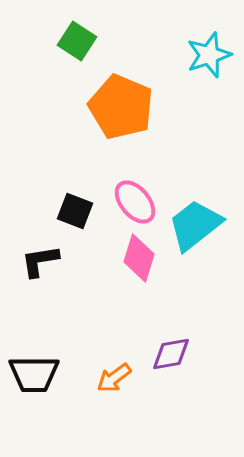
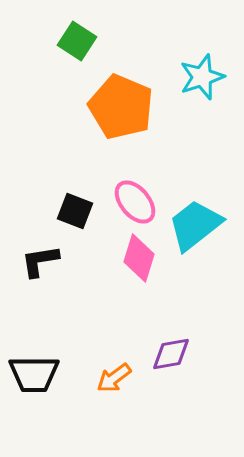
cyan star: moved 7 px left, 22 px down
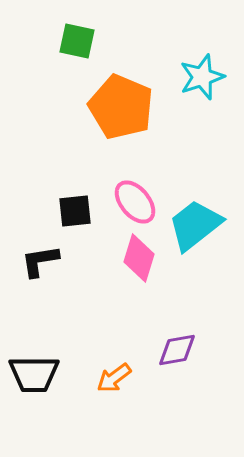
green square: rotated 21 degrees counterclockwise
black square: rotated 27 degrees counterclockwise
purple diamond: moved 6 px right, 4 px up
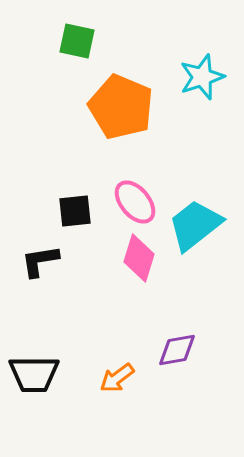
orange arrow: moved 3 px right
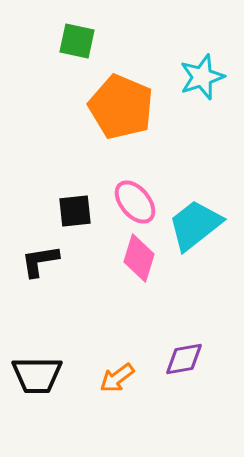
purple diamond: moved 7 px right, 9 px down
black trapezoid: moved 3 px right, 1 px down
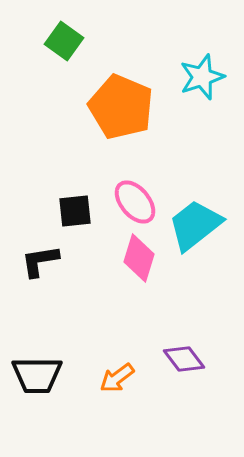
green square: moved 13 px left; rotated 24 degrees clockwise
purple diamond: rotated 63 degrees clockwise
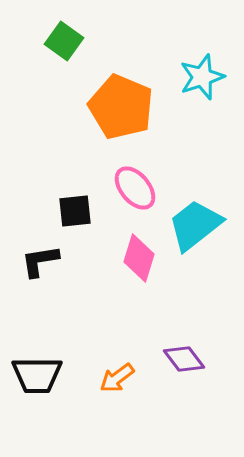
pink ellipse: moved 14 px up
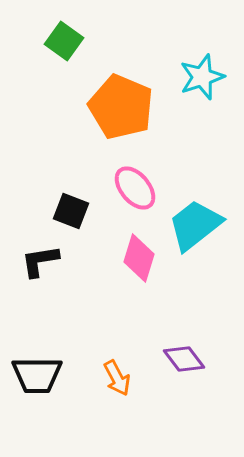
black square: moved 4 px left; rotated 27 degrees clockwise
orange arrow: rotated 81 degrees counterclockwise
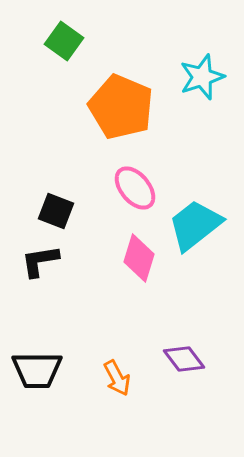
black square: moved 15 px left
black trapezoid: moved 5 px up
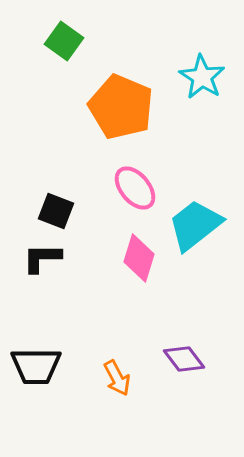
cyan star: rotated 21 degrees counterclockwise
black L-shape: moved 2 px right, 3 px up; rotated 9 degrees clockwise
black trapezoid: moved 1 px left, 4 px up
